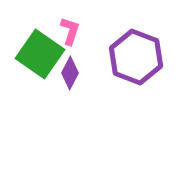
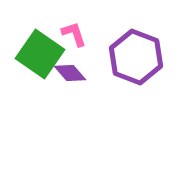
pink L-shape: moved 4 px right, 3 px down; rotated 36 degrees counterclockwise
purple diamond: rotated 68 degrees counterclockwise
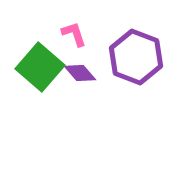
green square: moved 13 px down; rotated 6 degrees clockwise
purple diamond: moved 10 px right
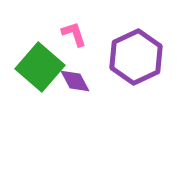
purple hexagon: rotated 14 degrees clockwise
purple diamond: moved 5 px left, 8 px down; rotated 12 degrees clockwise
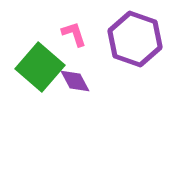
purple hexagon: moved 1 px left, 18 px up; rotated 16 degrees counterclockwise
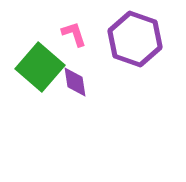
purple diamond: moved 1 px down; rotated 20 degrees clockwise
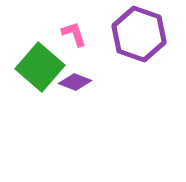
purple hexagon: moved 4 px right, 5 px up
purple diamond: rotated 60 degrees counterclockwise
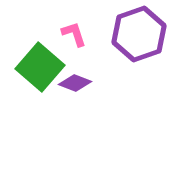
purple hexagon: rotated 22 degrees clockwise
purple diamond: moved 1 px down
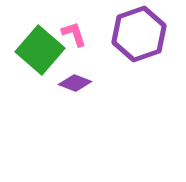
green square: moved 17 px up
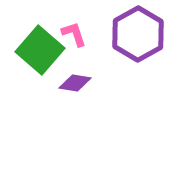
purple hexagon: moved 1 px left; rotated 10 degrees counterclockwise
purple diamond: rotated 12 degrees counterclockwise
